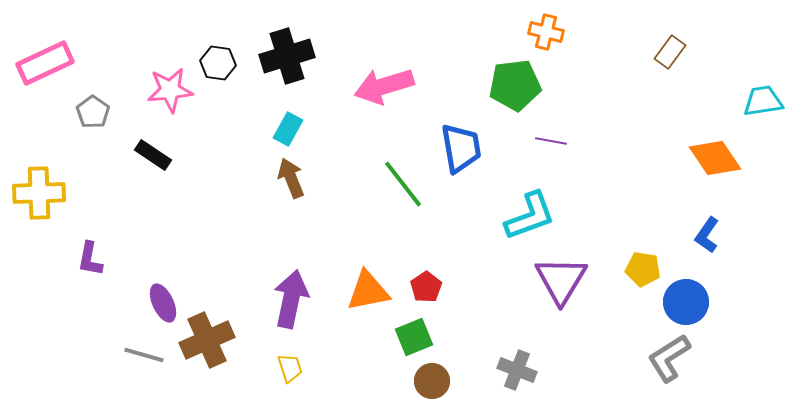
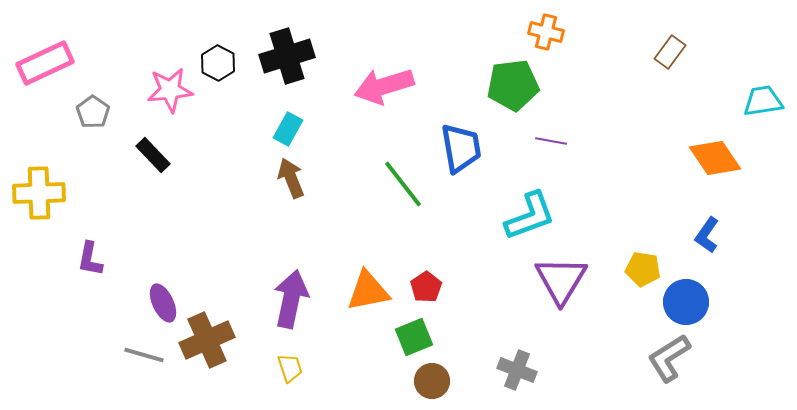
black hexagon: rotated 20 degrees clockwise
green pentagon: moved 2 px left
black rectangle: rotated 12 degrees clockwise
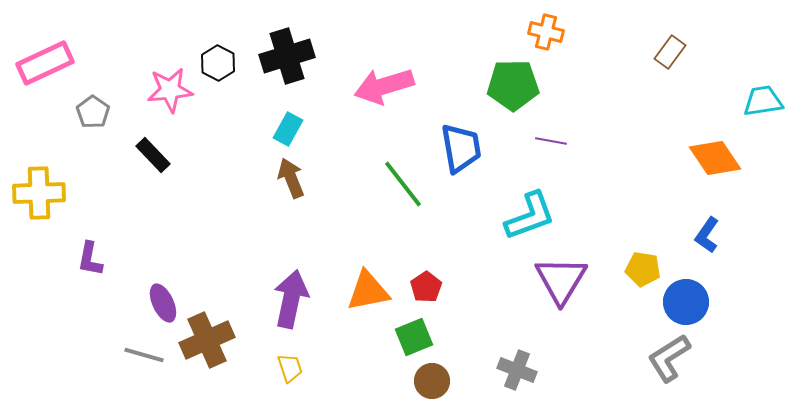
green pentagon: rotated 6 degrees clockwise
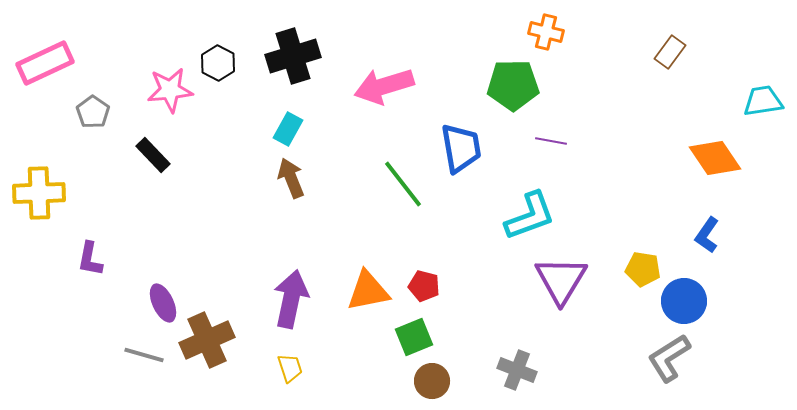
black cross: moved 6 px right
red pentagon: moved 2 px left, 1 px up; rotated 24 degrees counterclockwise
blue circle: moved 2 px left, 1 px up
